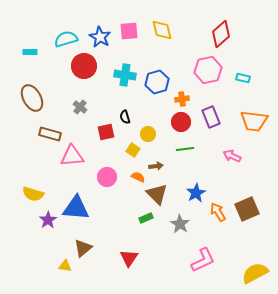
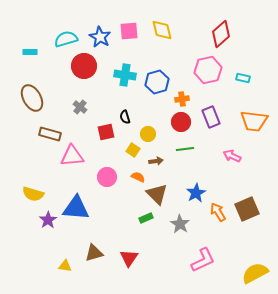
brown arrow at (156, 166): moved 5 px up
brown triangle at (83, 248): moved 11 px right, 5 px down; rotated 24 degrees clockwise
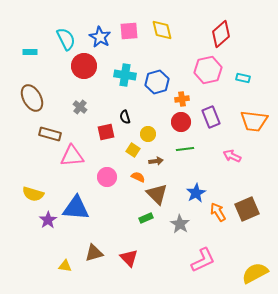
cyan semicircle at (66, 39): rotated 80 degrees clockwise
red triangle at (129, 258): rotated 18 degrees counterclockwise
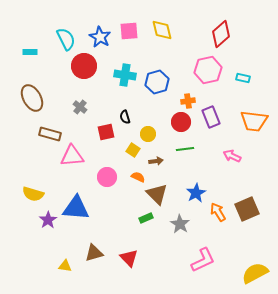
orange cross at (182, 99): moved 6 px right, 2 px down
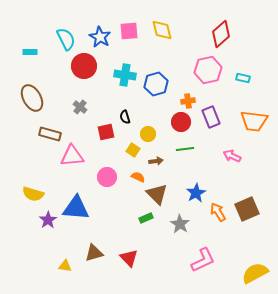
blue hexagon at (157, 82): moved 1 px left, 2 px down
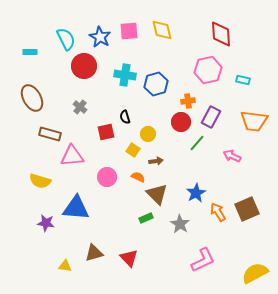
red diamond at (221, 34): rotated 52 degrees counterclockwise
cyan rectangle at (243, 78): moved 2 px down
purple rectangle at (211, 117): rotated 50 degrees clockwise
green line at (185, 149): moved 12 px right, 6 px up; rotated 42 degrees counterclockwise
yellow semicircle at (33, 194): moved 7 px right, 13 px up
purple star at (48, 220): moved 2 px left, 3 px down; rotated 30 degrees counterclockwise
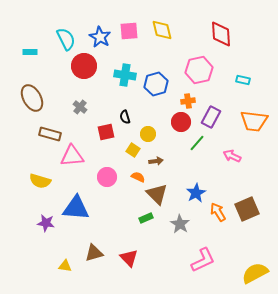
pink hexagon at (208, 70): moved 9 px left
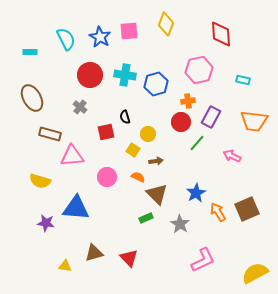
yellow diamond at (162, 30): moved 4 px right, 6 px up; rotated 35 degrees clockwise
red circle at (84, 66): moved 6 px right, 9 px down
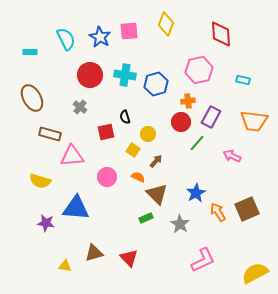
brown arrow at (156, 161): rotated 40 degrees counterclockwise
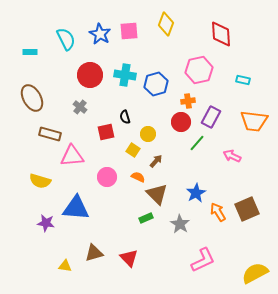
blue star at (100, 37): moved 3 px up
